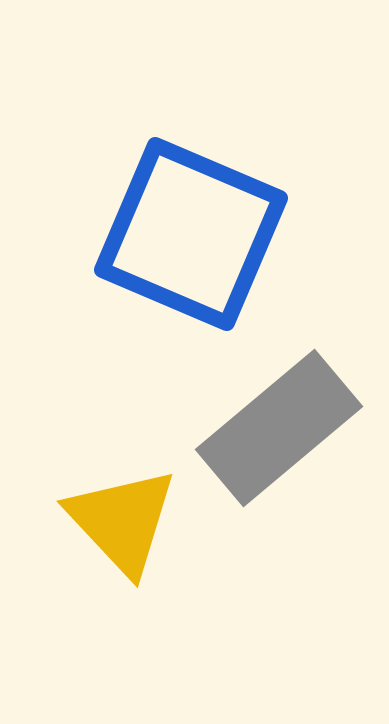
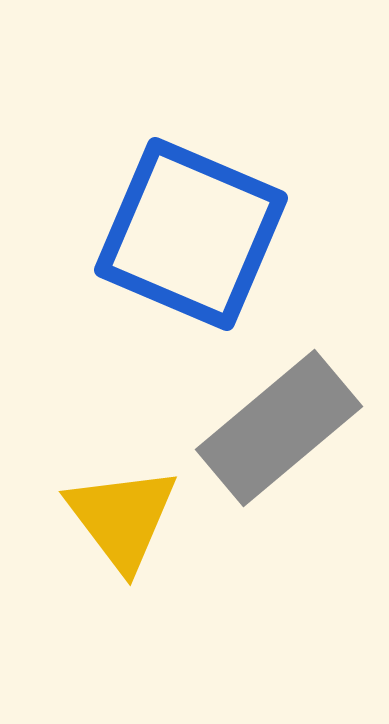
yellow triangle: moved 3 px up; rotated 6 degrees clockwise
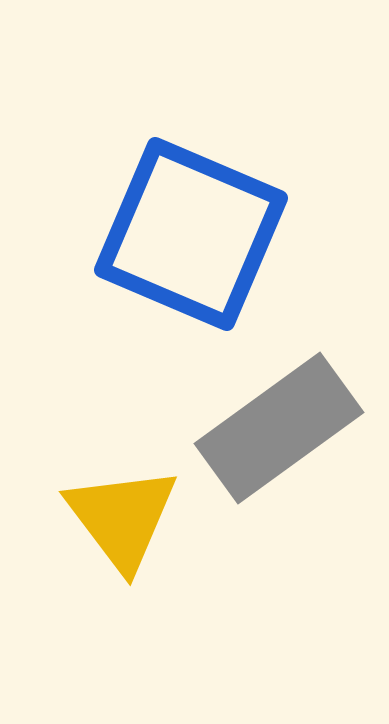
gray rectangle: rotated 4 degrees clockwise
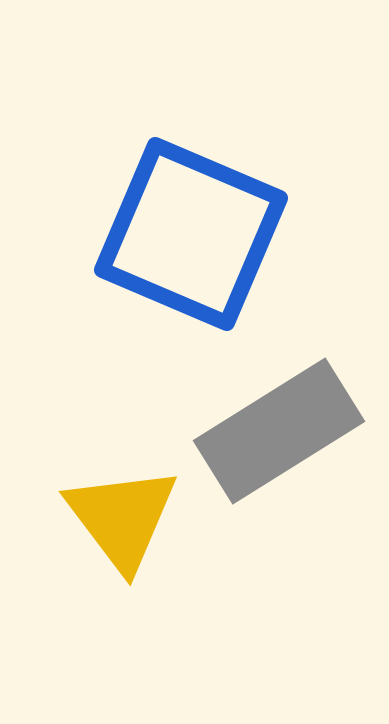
gray rectangle: moved 3 px down; rotated 4 degrees clockwise
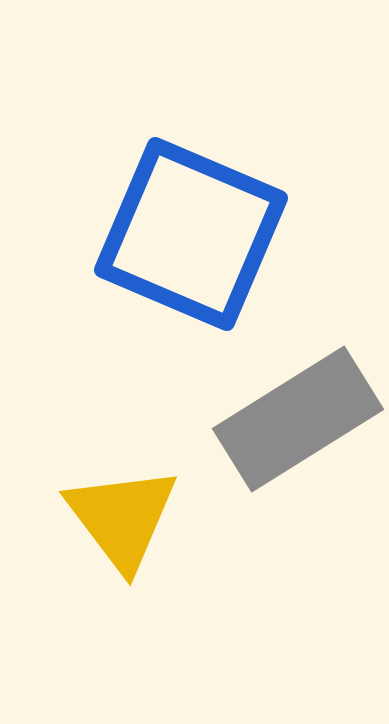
gray rectangle: moved 19 px right, 12 px up
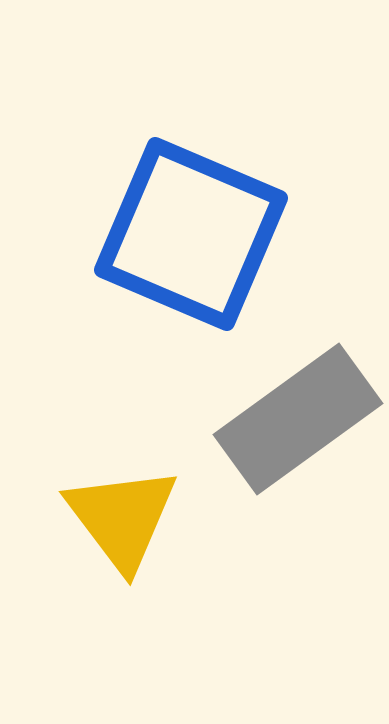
gray rectangle: rotated 4 degrees counterclockwise
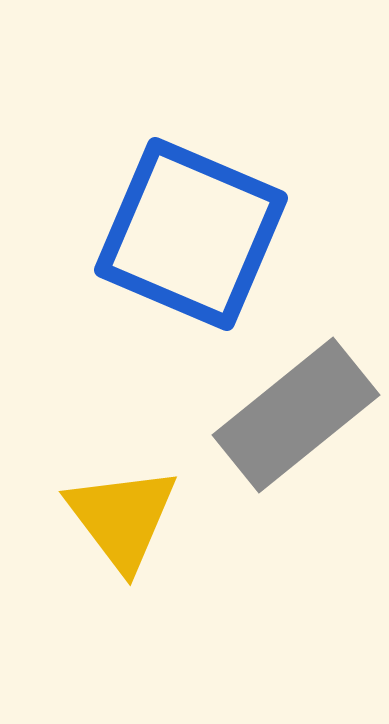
gray rectangle: moved 2 px left, 4 px up; rotated 3 degrees counterclockwise
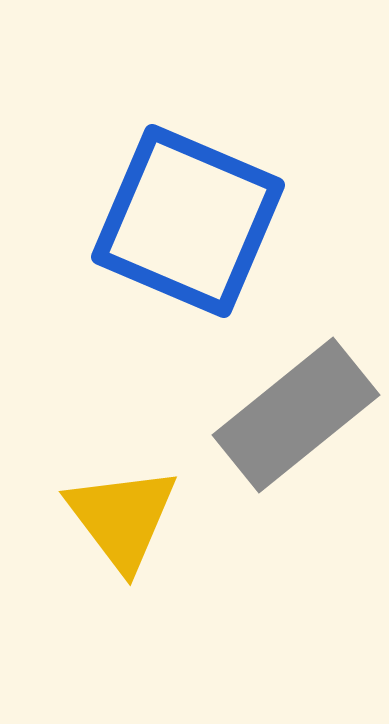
blue square: moved 3 px left, 13 px up
